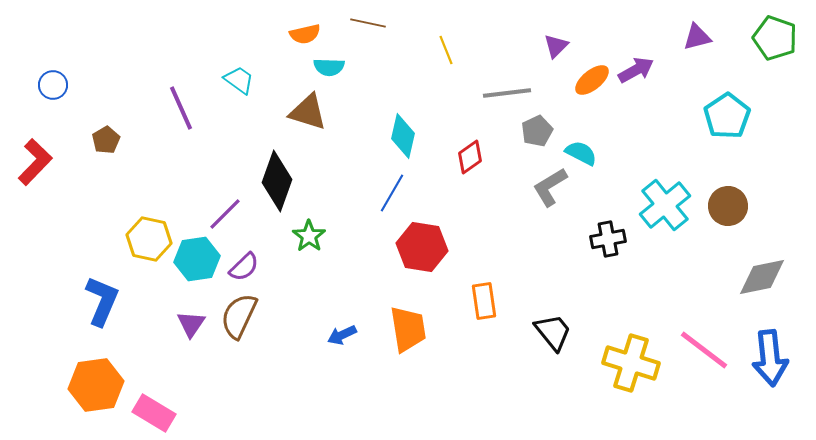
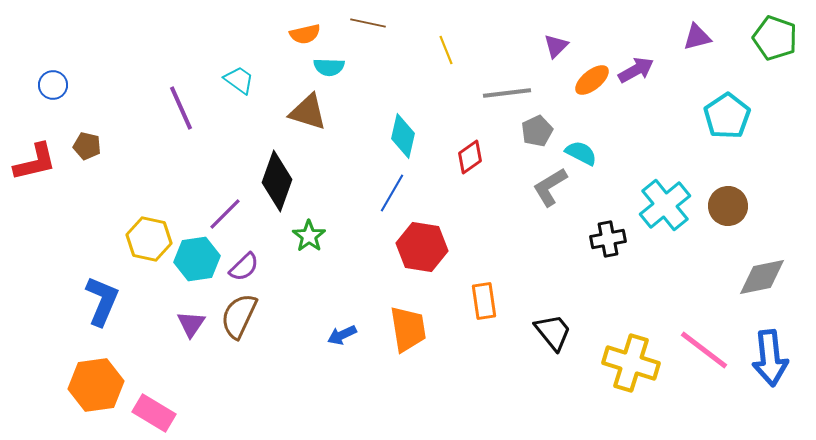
brown pentagon at (106, 140): moved 19 px left, 6 px down; rotated 28 degrees counterclockwise
red L-shape at (35, 162): rotated 33 degrees clockwise
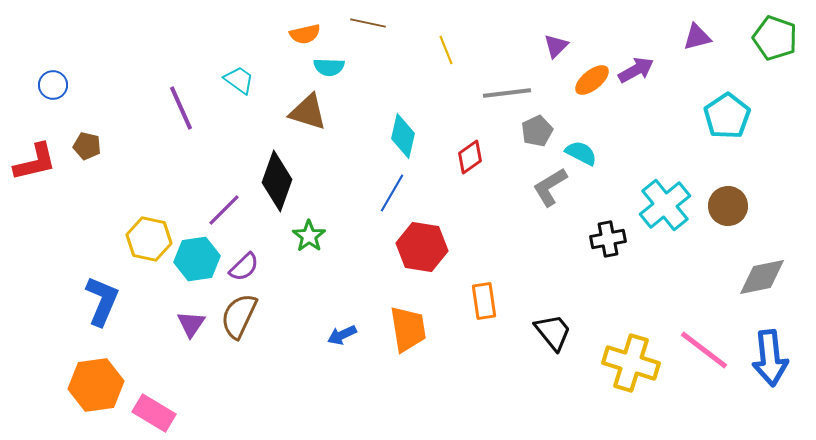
purple line at (225, 214): moved 1 px left, 4 px up
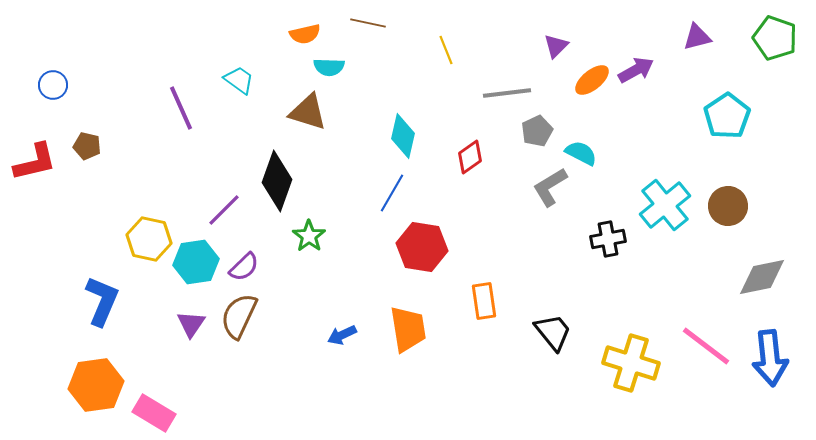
cyan hexagon at (197, 259): moved 1 px left, 3 px down
pink line at (704, 350): moved 2 px right, 4 px up
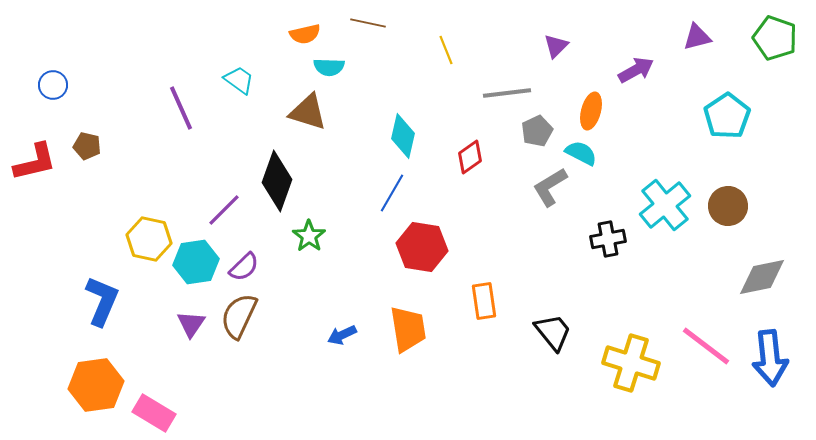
orange ellipse at (592, 80): moved 1 px left, 31 px down; rotated 36 degrees counterclockwise
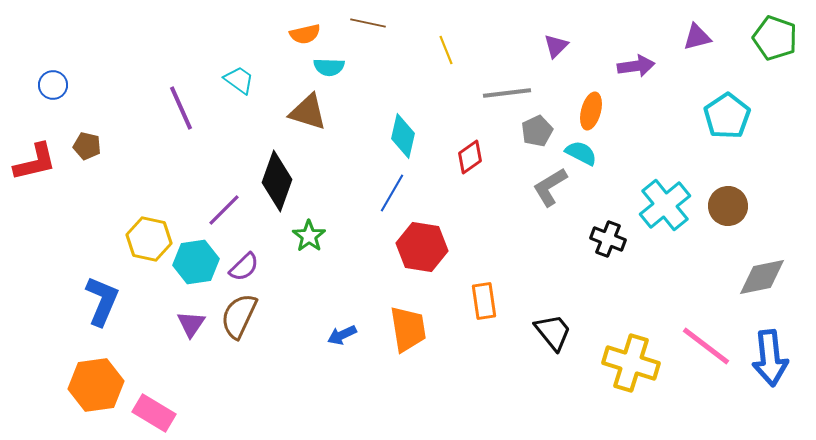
purple arrow at (636, 70): moved 4 px up; rotated 21 degrees clockwise
black cross at (608, 239): rotated 32 degrees clockwise
